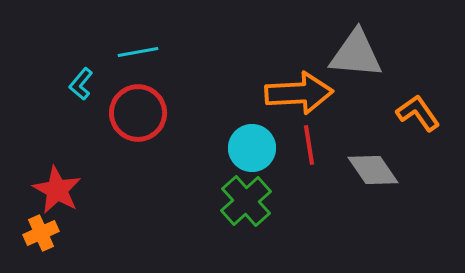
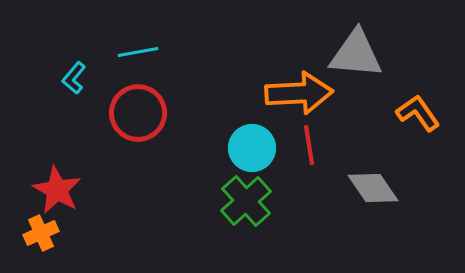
cyan L-shape: moved 7 px left, 6 px up
gray diamond: moved 18 px down
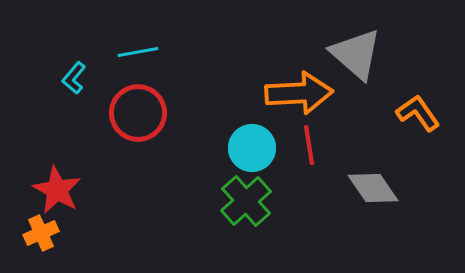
gray triangle: rotated 36 degrees clockwise
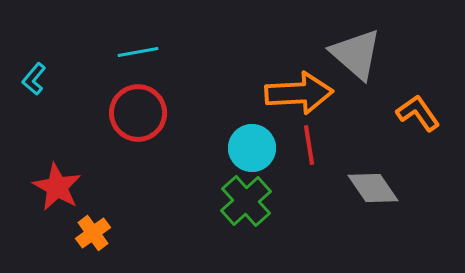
cyan L-shape: moved 40 px left, 1 px down
red star: moved 3 px up
orange cross: moved 52 px right; rotated 12 degrees counterclockwise
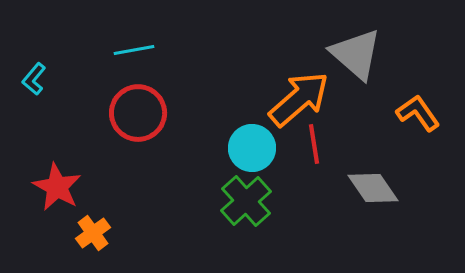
cyan line: moved 4 px left, 2 px up
orange arrow: moved 6 px down; rotated 38 degrees counterclockwise
red line: moved 5 px right, 1 px up
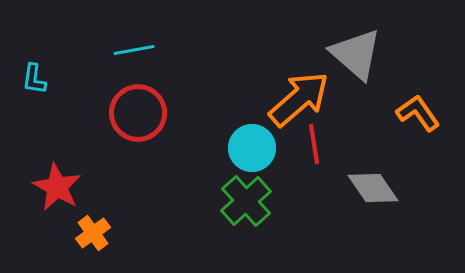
cyan L-shape: rotated 32 degrees counterclockwise
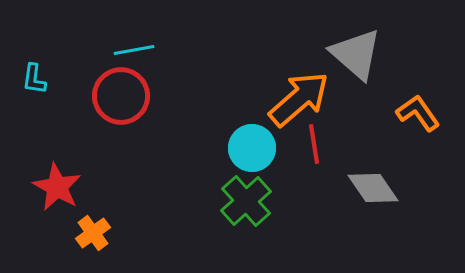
red circle: moved 17 px left, 17 px up
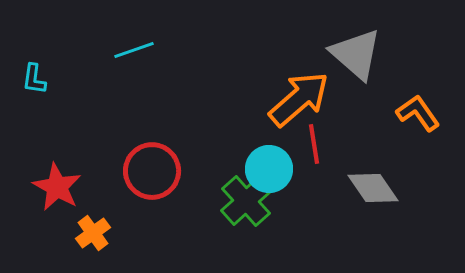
cyan line: rotated 9 degrees counterclockwise
red circle: moved 31 px right, 75 px down
cyan circle: moved 17 px right, 21 px down
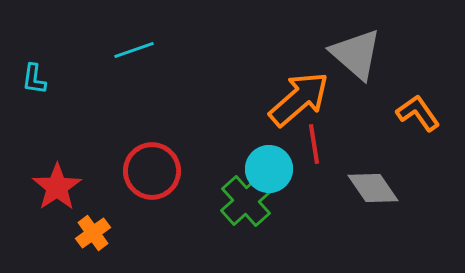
red star: rotated 9 degrees clockwise
